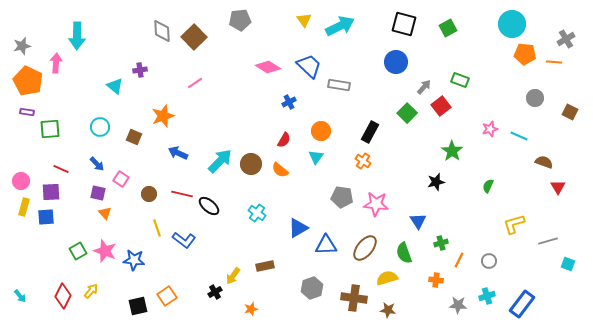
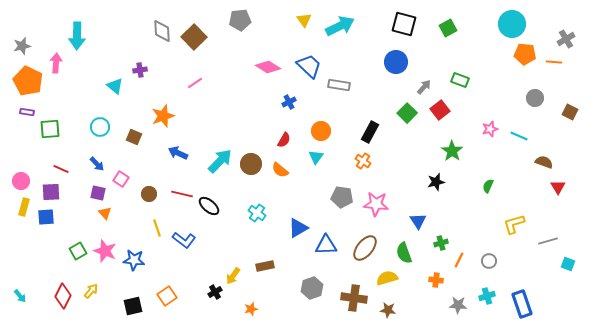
red square at (441, 106): moved 1 px left, 4 px down
blue rectangle at (522, 304): rotated 56 degrees counterclockwise
black square at (138, 306): moved 5 px left
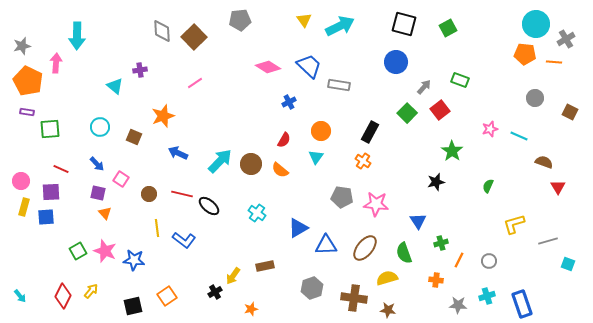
cyan circle at (512, 24): moved 24 px right
yellow line at (157, 228): rotated 12 degrees clockwise
